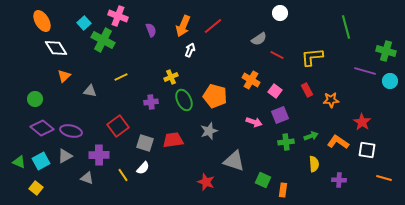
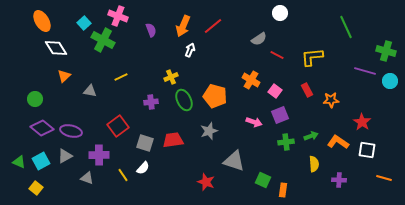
green line at (346, 27): rotated 10 degrees counterclockwise
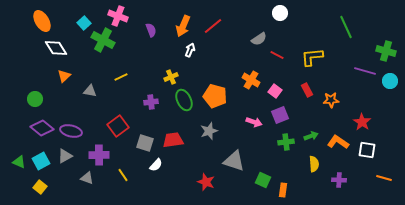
white semicircle at (143, 168): moved 13 px right, 3 px up
yellow square at (36, 188): moved 4 px right, 1 px up
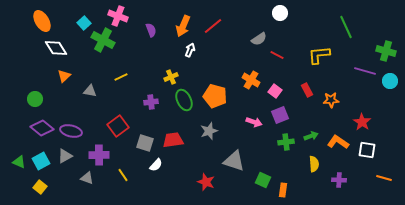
yellow L-shape at (312, 57): moved 7 px right, 2 px up
